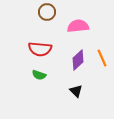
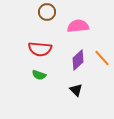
orange line: rotated 18 degrees counterclockwise
black triangle: moved 1 px up
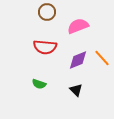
pink semicircle: rotated 15 degrees counterclockwise
red semicircle: moved 5 px right, 2 px up
purple diamond: rotated 20 degrees clockwise
green semicircle: moved 9 px down
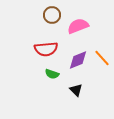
brown circle: moved 5 px right, 3 px down
red semicircle: moved 1 px right, 2 px down; rotated 10 degrees counterclockwise
green semicircle: moved 13 px right, 10 px up
